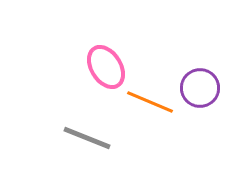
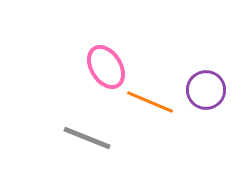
purple circle: moved 6 px right, 2 px down
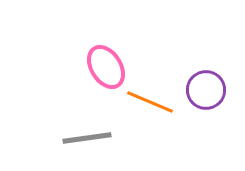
gray line: rotated 30 degrees counterclockwise
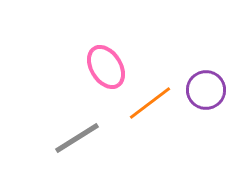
orange line: moved 1 px down; rotated 60 degrees counterclockwise
gray line: moved 10 px left; rotated 24 degrees counterclockwise
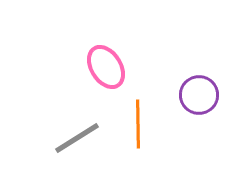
purple circle: moved 7 px left, 5 px down
orange line: moved 12 px left, 21 px down; rotated 54 degrees counterclockwise
